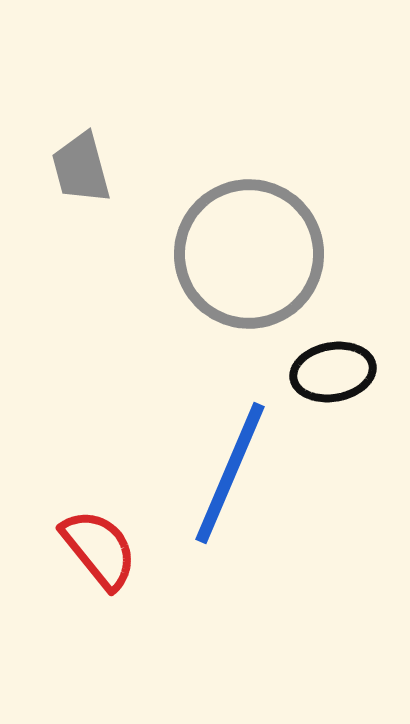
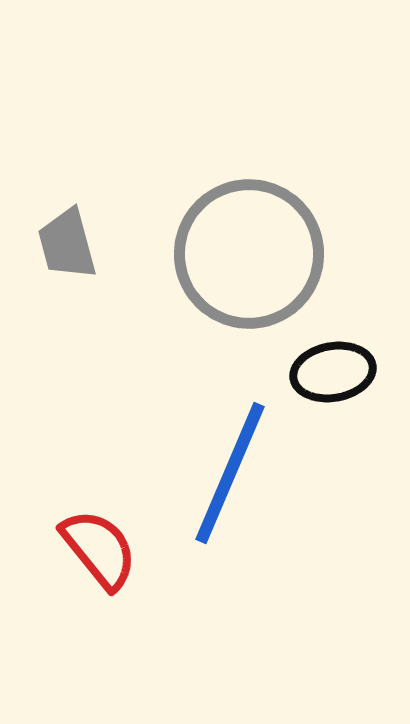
gray trapezoid: moved 14 px left, 76 px down
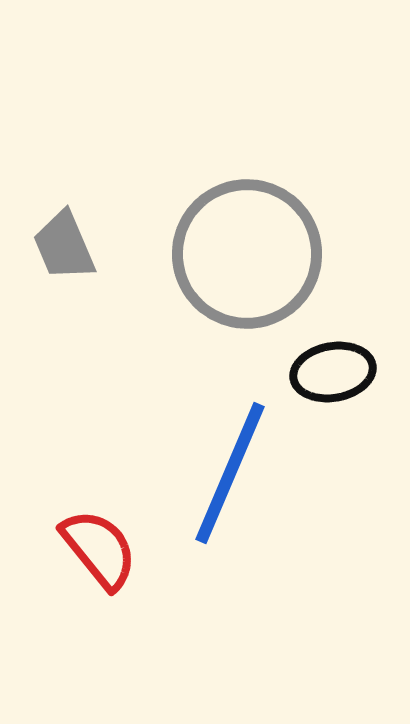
gray trapezoid: moved 3 px left, 2 px down; rotated 8 degrees counterclockwise
gray circle: moved 2 px left
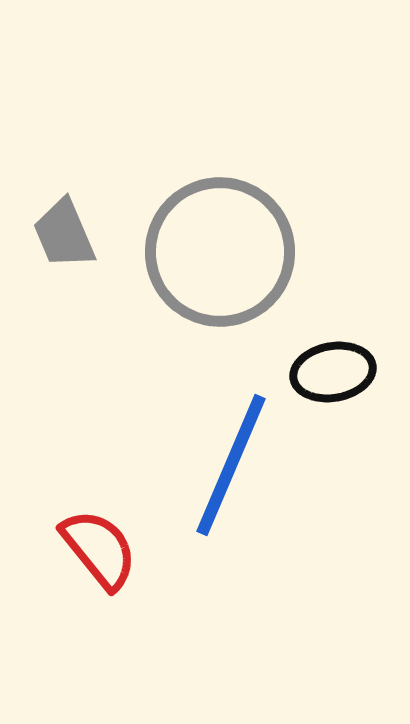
gray trapezoid: moved 12 px up
gray circle: moved 27 px left, 2 px up
blue line: moved 1 px right, 8 px up
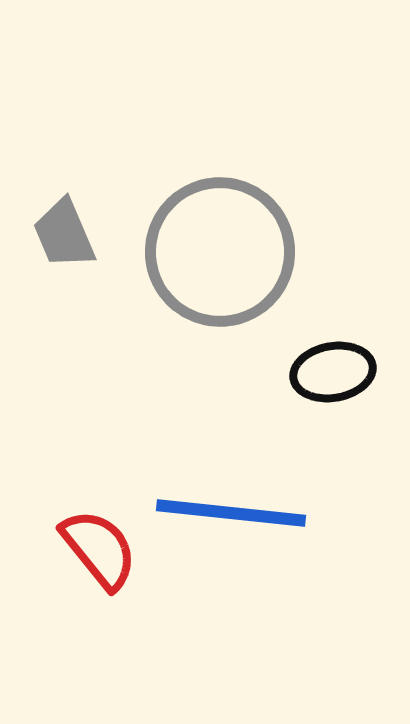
blue line: moved 48 px down; rotated 73 degrees clockwise
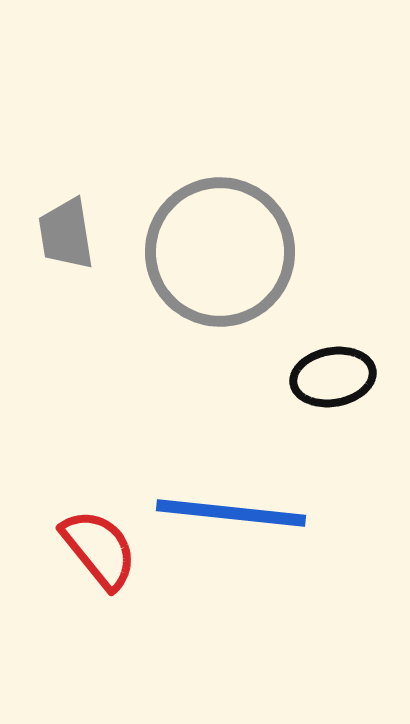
gray trapezoid: moved 2 px right; rotated 14 degrees clockwise
black ellipse: moved 5 px down
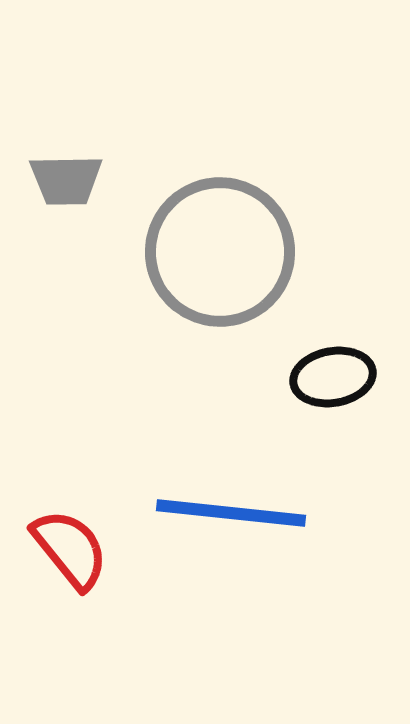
gray trapezoid: moved 54 px up; rotated 82 degrees counterclockwise
red semicircle: moved 29 px left
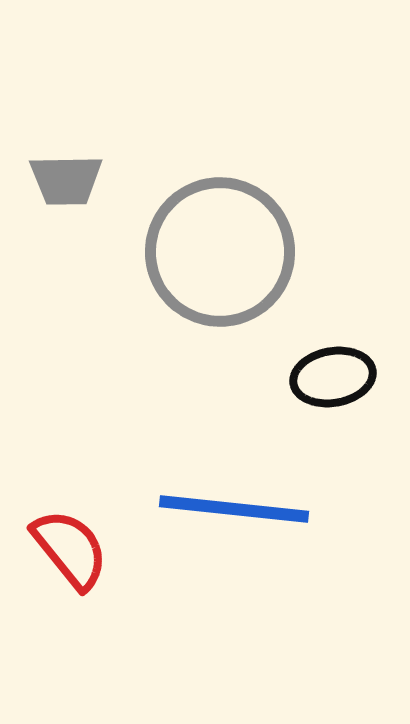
blue line: moved 3 px right, 4 px up
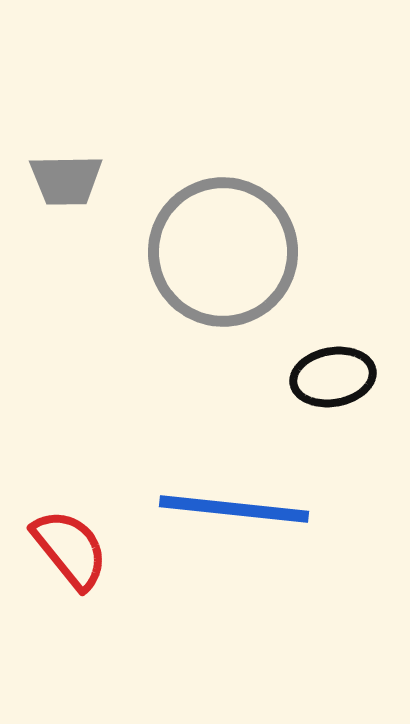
gray circle: moved 3 px right
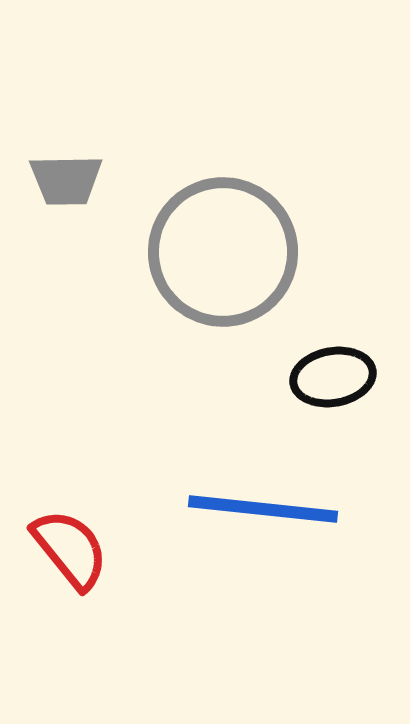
blue line: moved 29 px right
